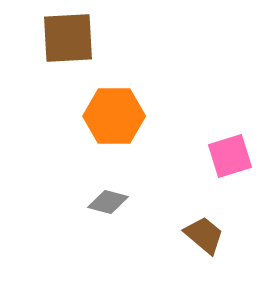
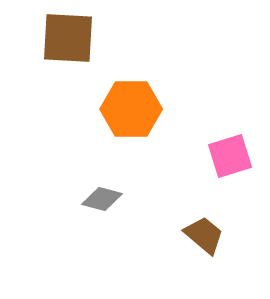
brown square: rotated 6 degrees clockwise
orange hexagon: moved 17 px right, 7 px up
gray diamond: moved 6 px left, 3 px up
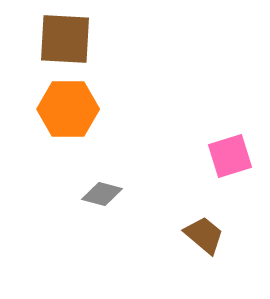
brown square: moved 3 px left, 1 px down
orange hexagon: moved 63 px left
gray diamond: moved 5 px up
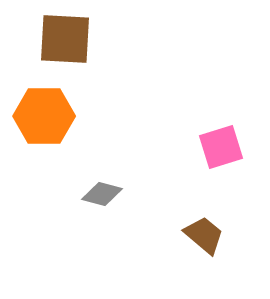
orange hexagon: moved 24 px left, 7 px down
pink square: moved 9 px left, 9 px up
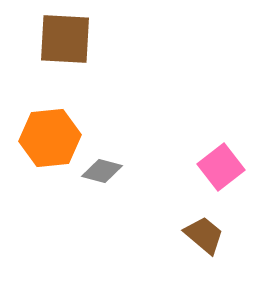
orange hexagon: moved 6 px right, 22 px down; rotated 6 degrees counterclockwise
pink square: moved 20 px down; rotated 21 degrees counterclockwise
gray diamond: moved 23 px up
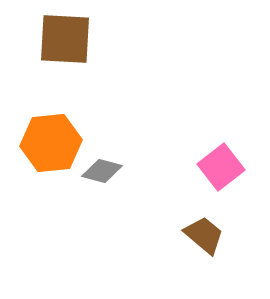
orange hexagon: moved 1 px right, 5 px down
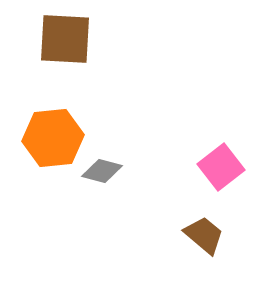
orange hexagon: moved 2 px right, 5 px up
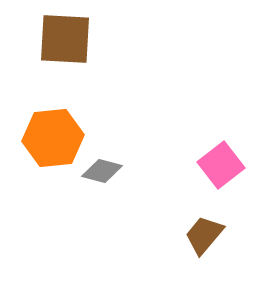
pink square: moved 2 px up
brown trapezoid: rotated 90 degrees counterclockwise
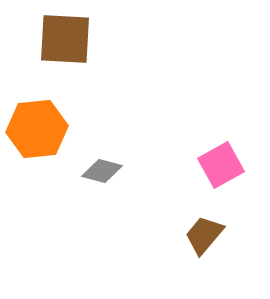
orange hexagon: moved 16 px left, 9 px up
pink square: rotated 9 degrees clockwise
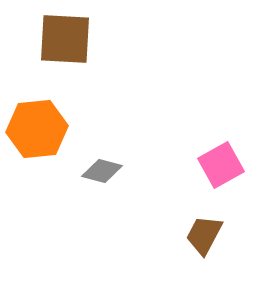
brown trapezoid: rotated 12 degrees counterclockwise
